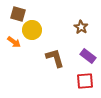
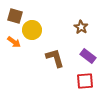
brown square: moved 3 px left, 2 px down
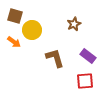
brown star: moved 7 px left, 3 px up; rotated 16 degrees clockwise
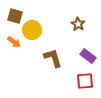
brown star: moved 4 px right; rotated 16 degrees counterclockwise
brown L-shape: moved 2 px left
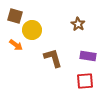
orange arrow: moved 2 px right, 3 px down
purple rectangle: rotated 28 degrees counterclockwise
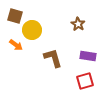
red square: rotated 12 degrees counterclockwise
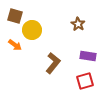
orange arrow: moved 1 px left
brown L-shape: moved 5 px down; rotated 55 degrees clockwise
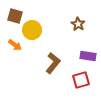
red square: moved 4 px left, 1 px up
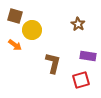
brown L-shape: rotated 25 degrees counterclockwise
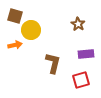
yellow circle: moved 1 px left
orange arrow: rotated 48 degrees counterclockwise
purple rectangle: moved 2 px left, 2 px up; rotated 14 degrees counterclockwise
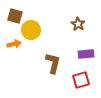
orange arrow: moved 1 px left, 1 px up
